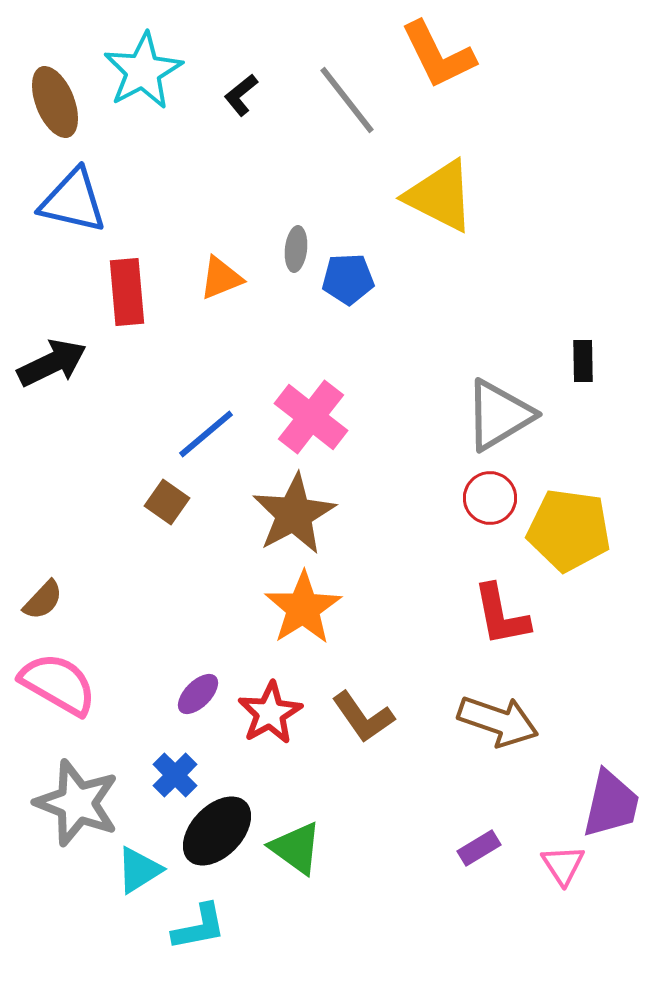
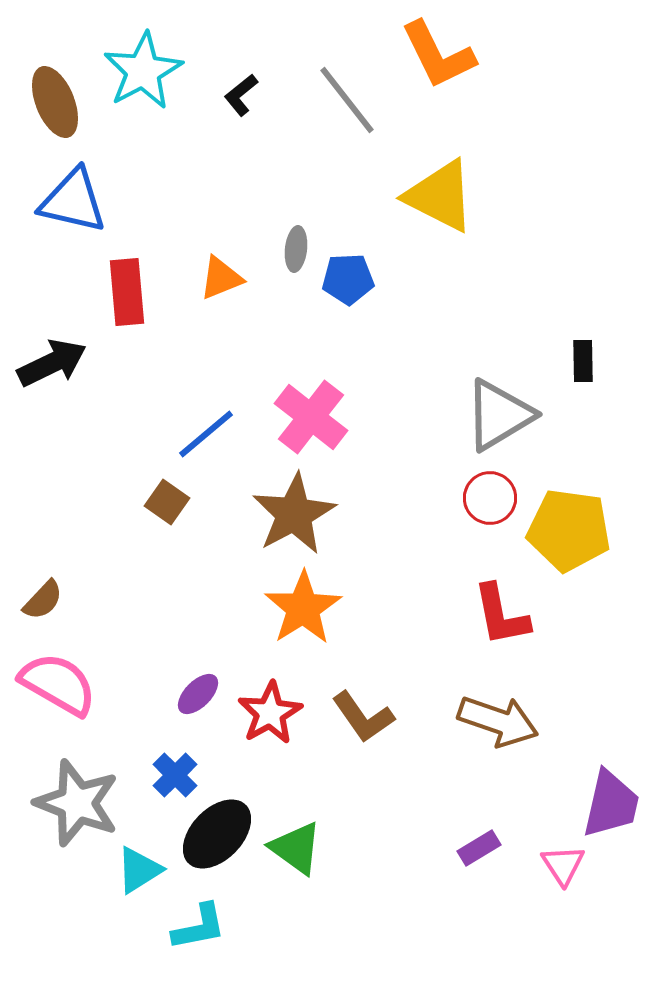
black ellipse: moved 3 px down
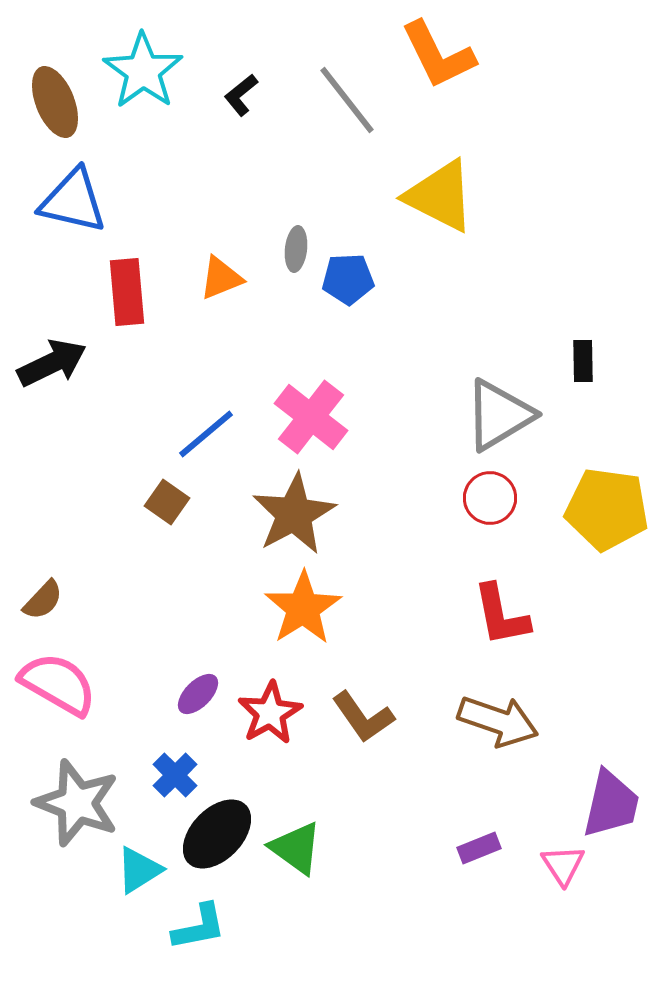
cyan star: rotated 8 degrees counterclockwise
yellow pentagon: moved 38 px right, 21 px up
purple rectangle: rotated 9 degrees clockwise
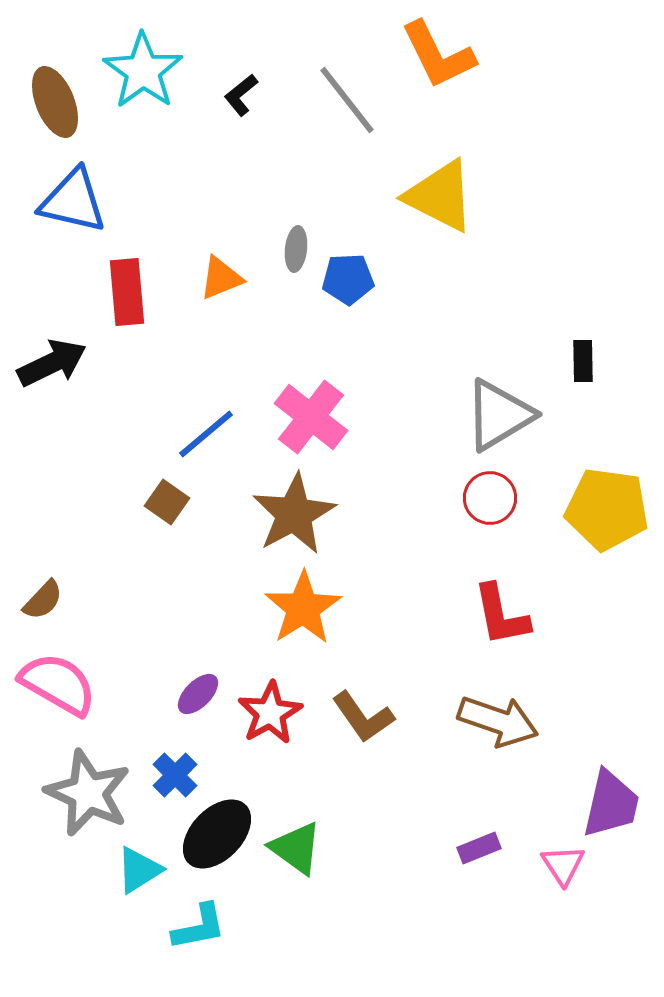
gray star: moved 11 px right, 10 px up; rotated 4 degrees clockwise
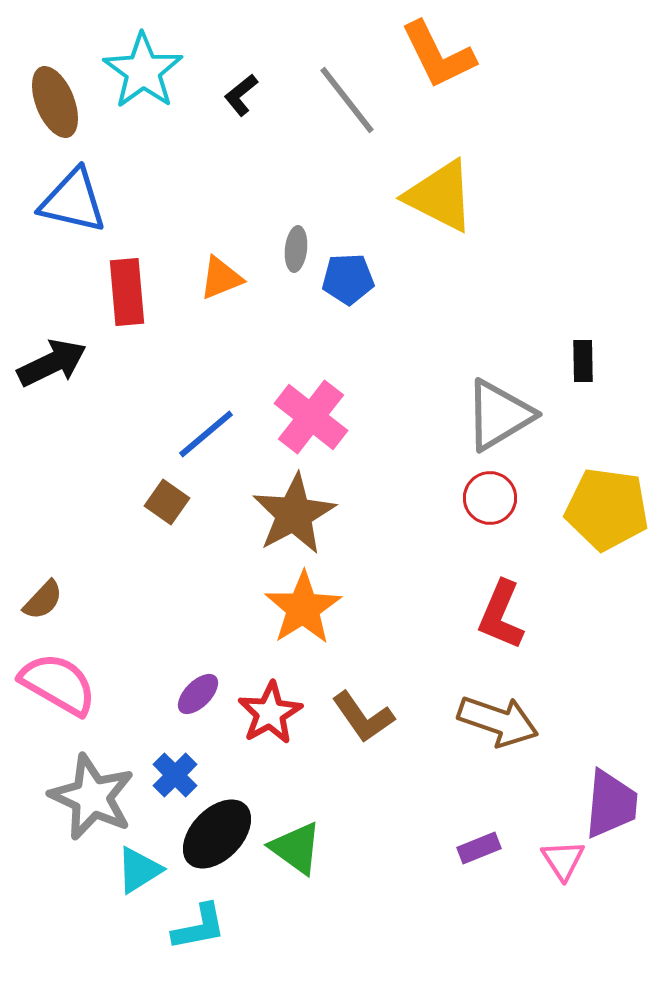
red L-shape: rotated 34 degrees clockwise
gray star: moved 4 px right, 4 px down
purple trapezoid: rotated 8 degrees counterclockwise
pink triangle: moved 5 px up
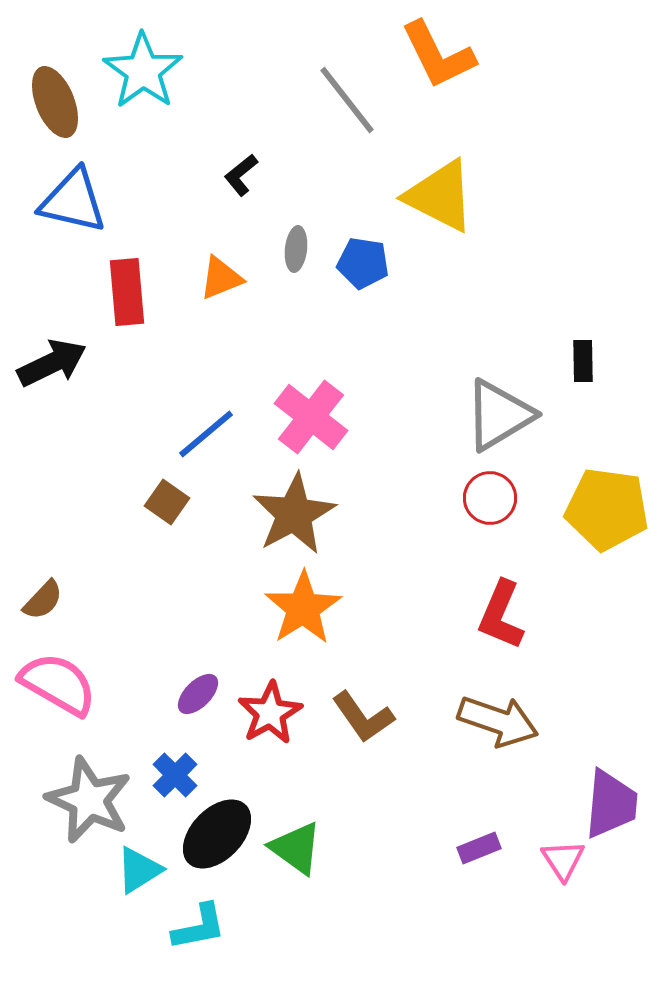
black L-shape: moved 80 px down
blue pentagon: moved 15 px right, 16 px up; rotated 12 degrees clockwise
gray star: moved 3 px left, 3 px down
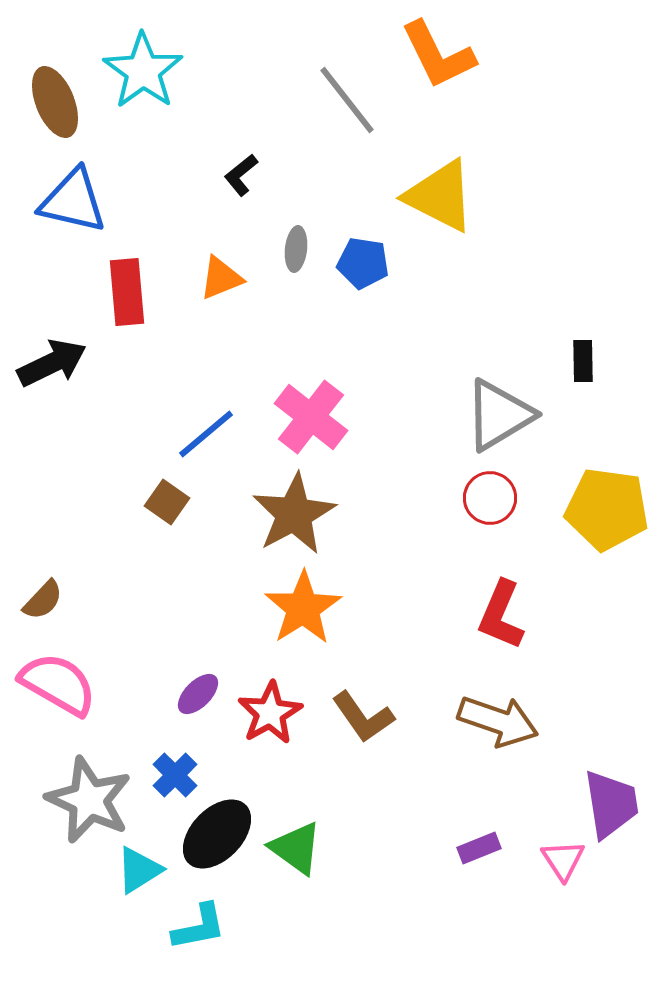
purple trapezoid: rotated 14 degrees counterclockwise
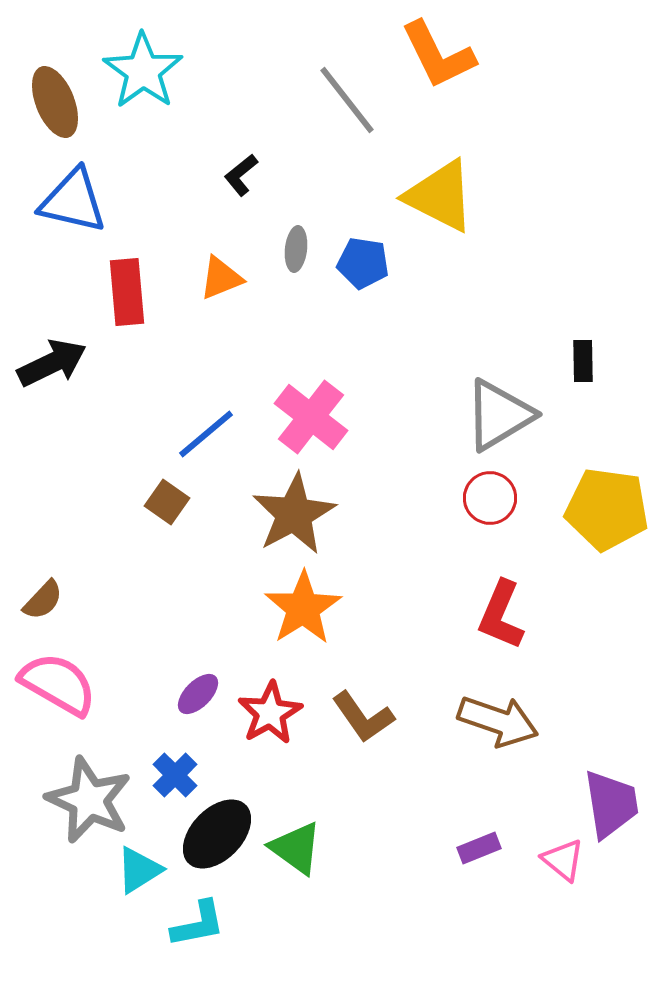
pink triangle: rotated 18 degrees counterclockwise
cyan L-shape: moved 1 px left, 3 px up
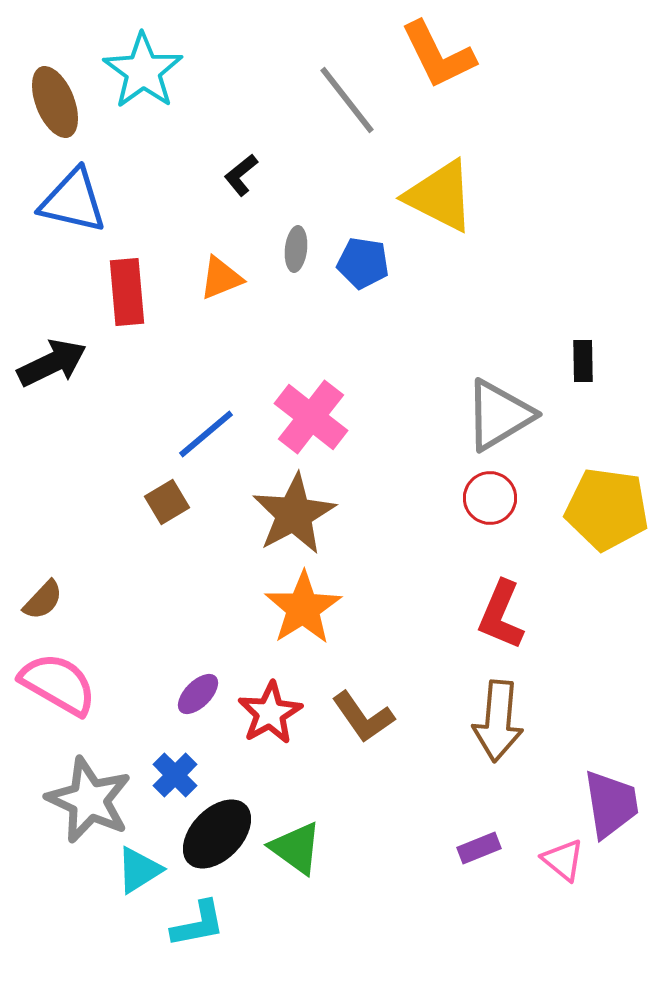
brown square: rotated 24 degrees clockwise
brown arrow: rotated 76 degrees clockwise
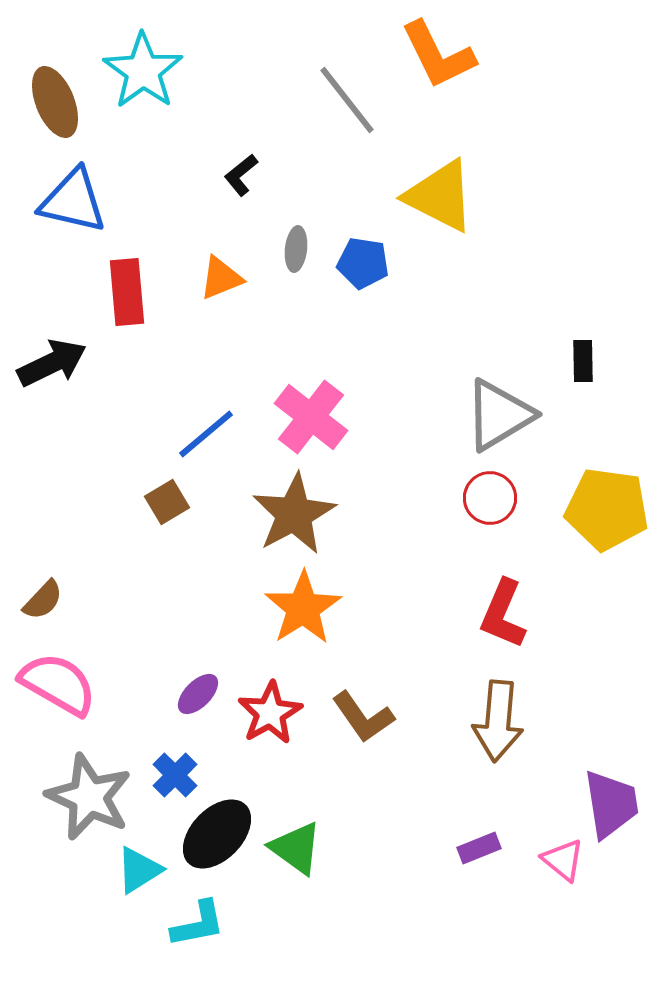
red L-shape: moved 2 px right, 1 px up
gray star: moved 3 px up
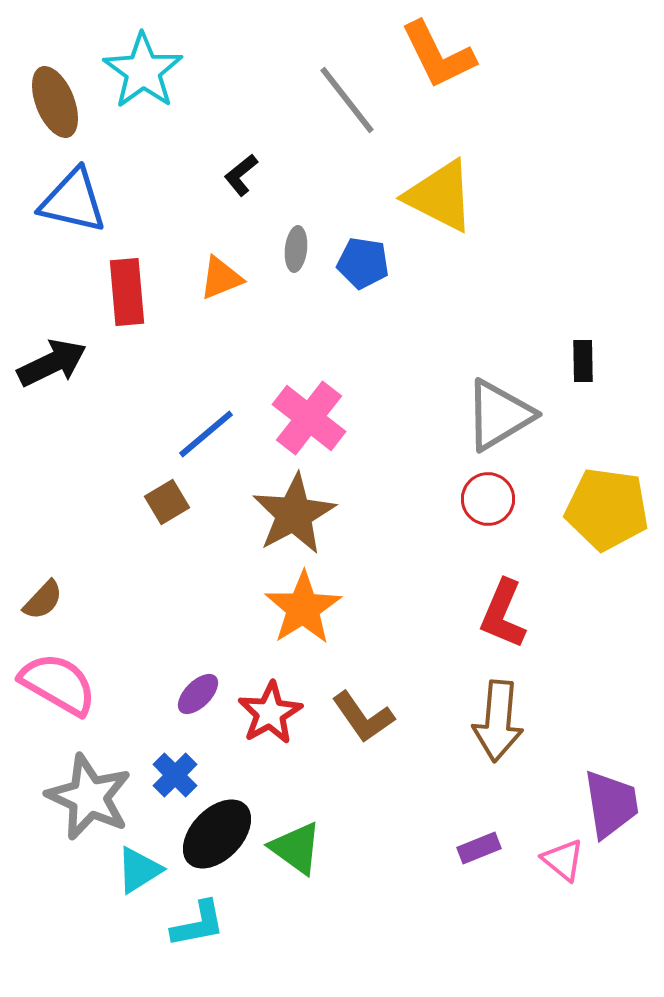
pink cross: moved 2 px left, 1 px down
red circle: moved 2 px left, 1 px down
